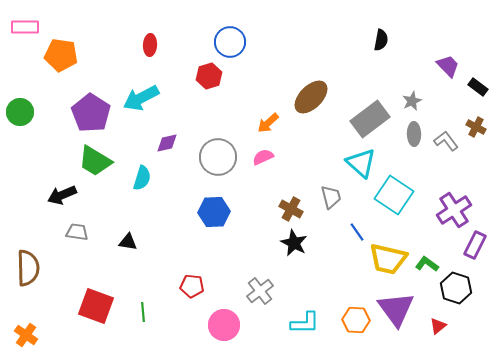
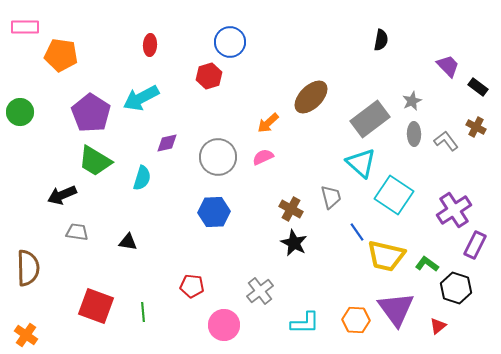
yellow trapezoid at (388, 259): moved 2 px left, 3 px up
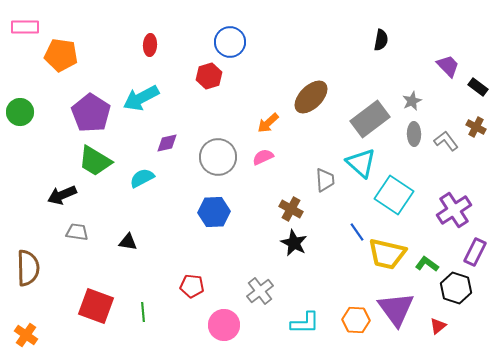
cyan semicircle at (142, 178): rotated 135 degrees counterclockwise
gray trapezoid at (331, 197): moved 6 px left, 17 px up; rotated 10 degrees clockwise
purple rectangle at (475, 245): moved 7 px down
yellow trapezoid at (386, 256): moved 1 px right, 2 px up
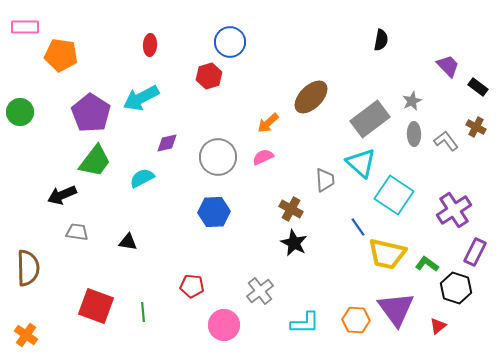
green trapezoid at (95, 161): rotated 84 degrees counterclockwise
blue line at (357, 232): moved 1 px right, 5 px up
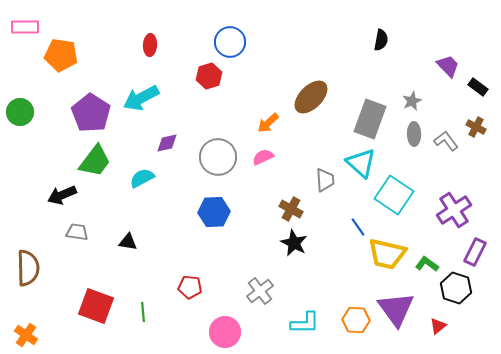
gray rectangle at (370, 119): rotated 33 degrees counterclockwise
red pentagon at (192, 286): moved 2 px left, 1 px down
pink circle at (224, 325): moved 1 px right, 7 px down
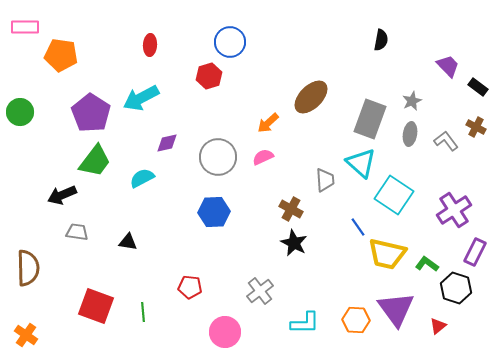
gray ellipse at (414, 134): moved 4 px left; rotated 10 degrees clockwise
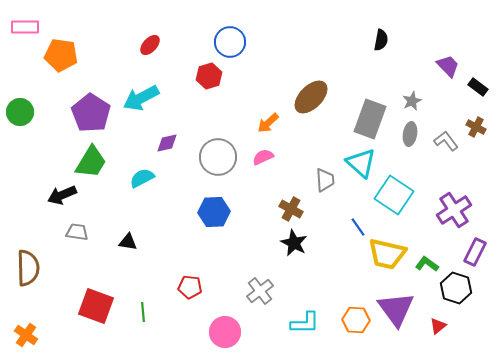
red ellipse at (150, 45): rotated 40 degrees clockwise
green trapezoid at (95, 161): moved 4 px left, 1 px down; rotated 6 degrees counterclockwise
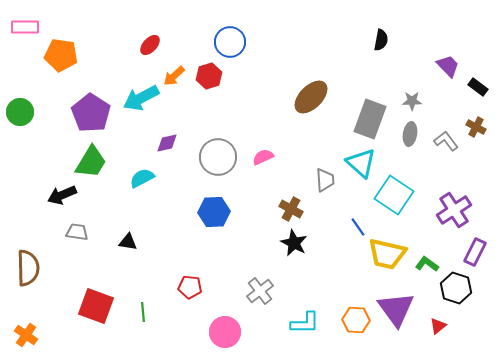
gray star at (412, 101): rotated 24 degrees clockwise
orange arrow at (268, 123): moved 94 px left, 47 px up
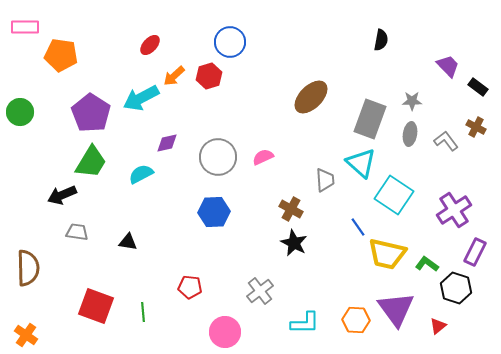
cyan semicircle at (142, 178): moved 1 px left, 4 px up
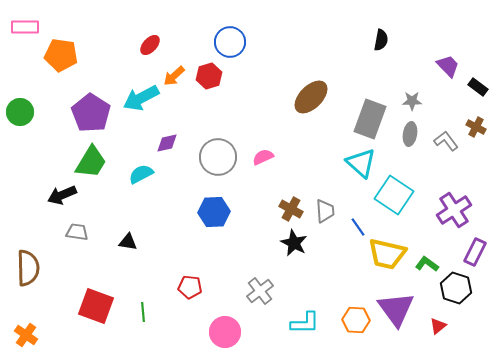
gray trapezoid at (325, 180): moved 31 px down
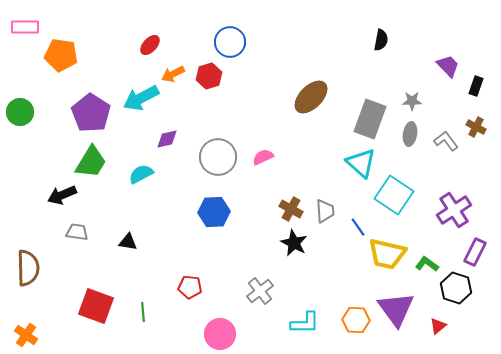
orange arrow at (174, 76): moved 1 px left, 2 px up; rotated 15 degrees clockwise
black rectangle at (478, 87): moved 2 px left, 1 px up; rotated 72 degrees clockwise
purple diamond at (167, 143): moved 4 px up
pink circle at (225, 332): moved 5 px left, 2 px down
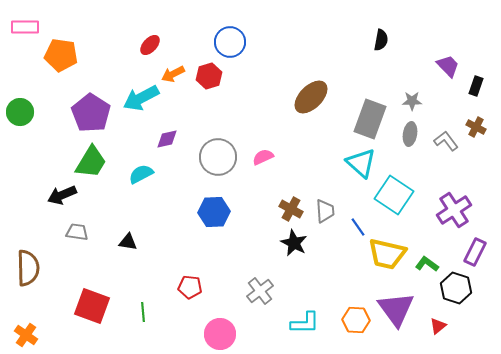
red square at (96, 306): moved 4 px left
